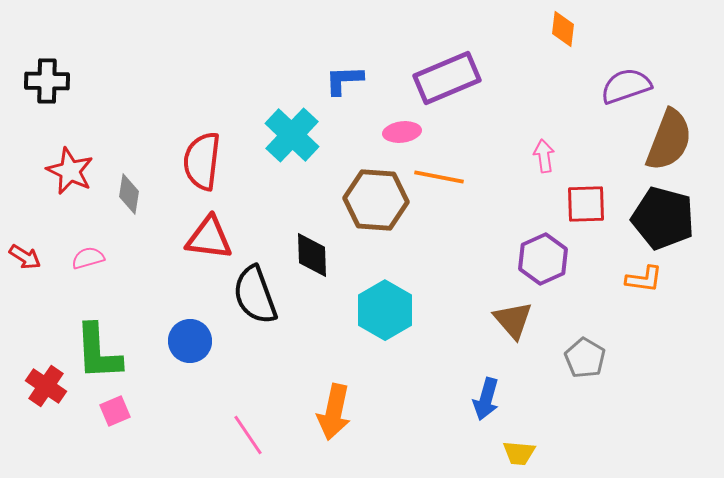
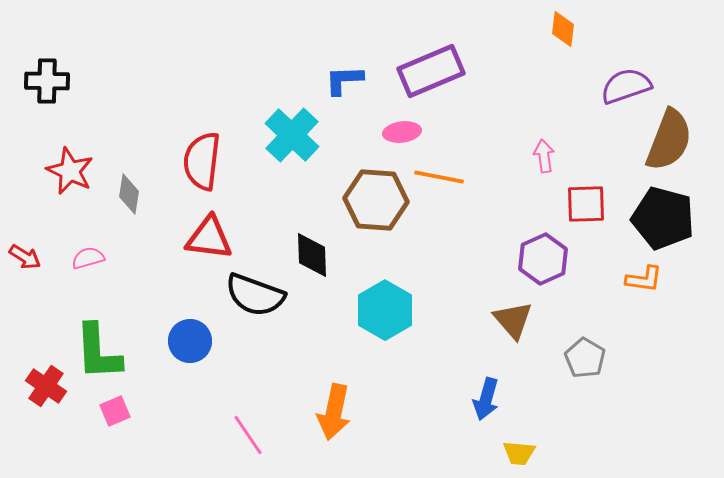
purple rectangle: moved 16 px left, 7 px up
black semicircle: rotated 50 degrees counterclockwise
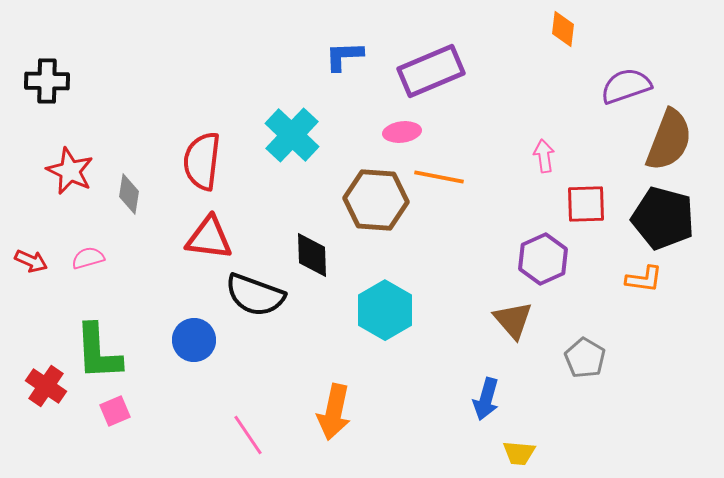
blue L-shape: moved 24 px up
red arrow: moved 6 px right, 4 px down; rotated 8 degrees counterclockwise
blue circle: moved 4 px right, 1 px up
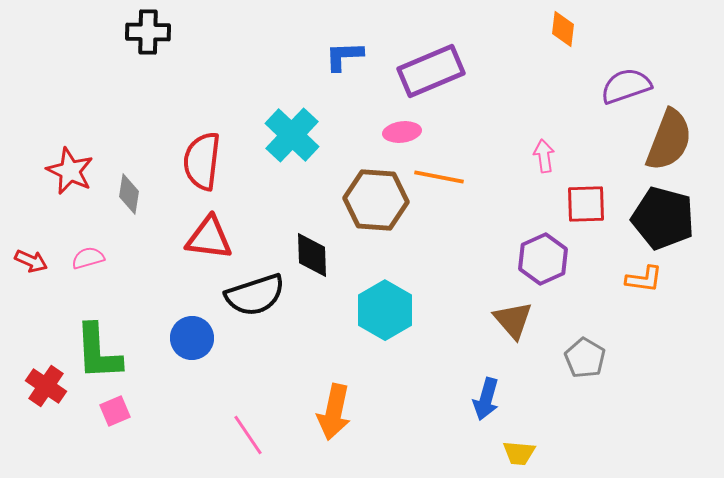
black cross: moved 101 px right, 49 px up
black semicircle: rotated 38 degrees counterclockwise
blue circle: moved 2 px left, 2 px up
